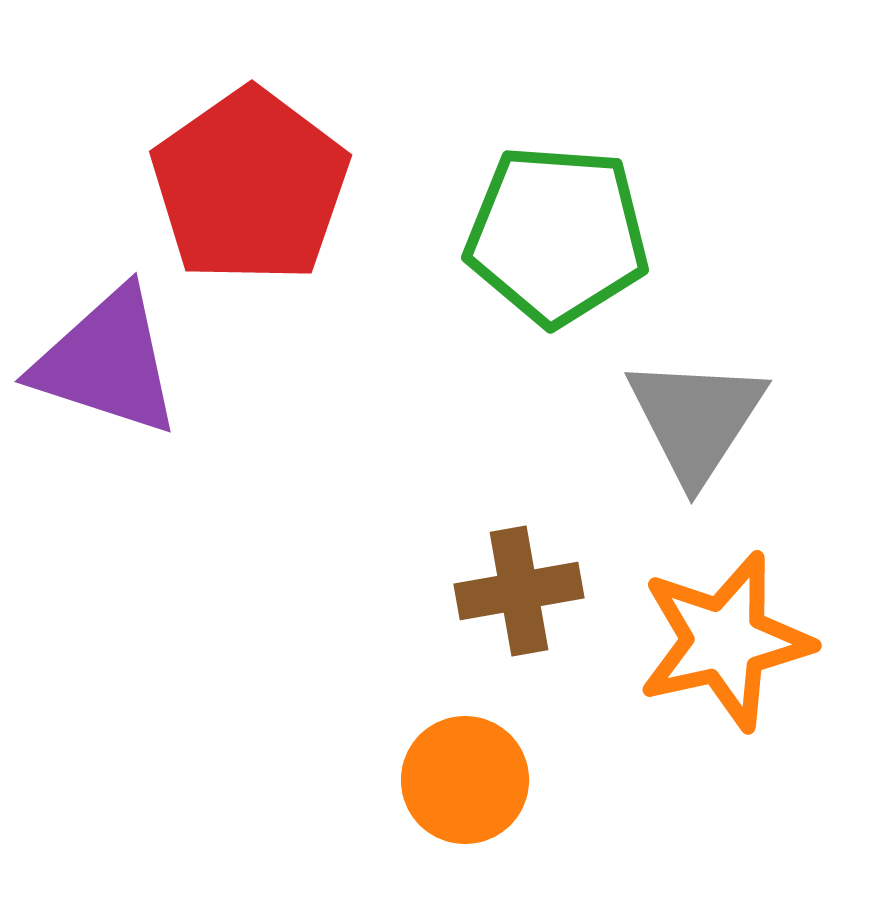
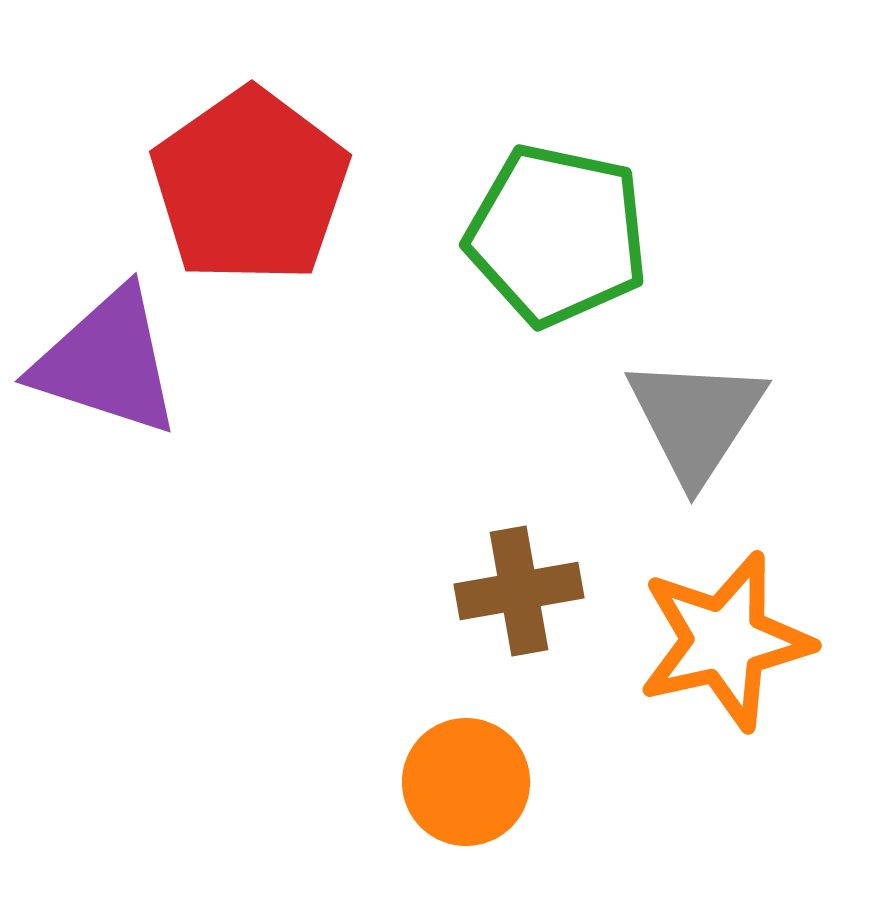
green pentagon: rotated 8 degrees clockwise
orange circle: moved 1 px right, 2 px down
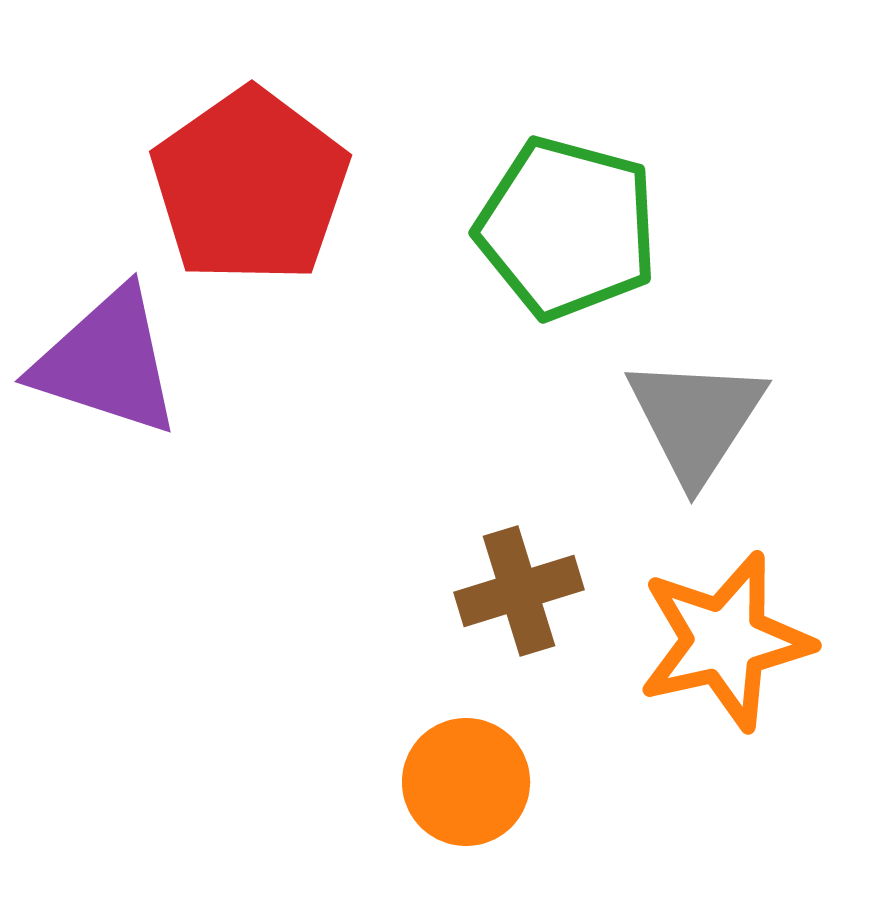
green pentagon: moved 10 px right, 7 px up; rotated 3 degrees clockwise
brown cross: rotated 7 degrees counterclockwise
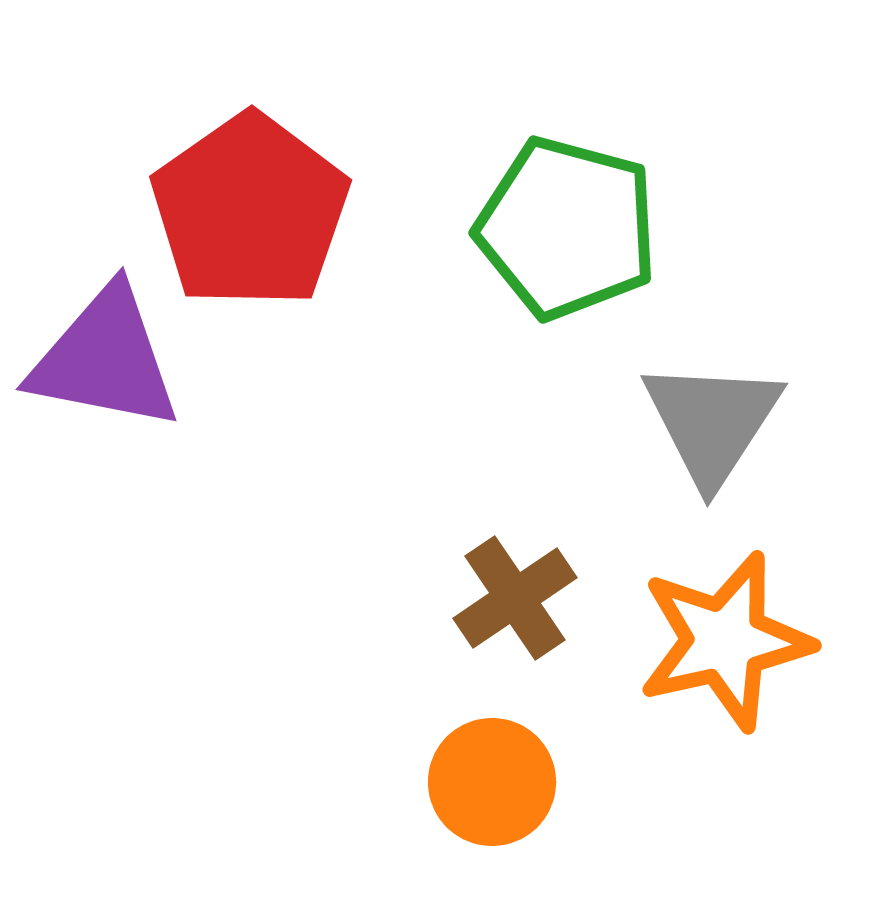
red pentagon: moved 25 px down
purple triangle: moved 2 px left, 3 px up; rotated 7 degrees counterclockwise
gray triangle: moved 16 px right, 3 px down
brown cross: moved 4 px left, 7 px down; rotated 17 degrees counterclockwise
orange circle: moved 26 px right
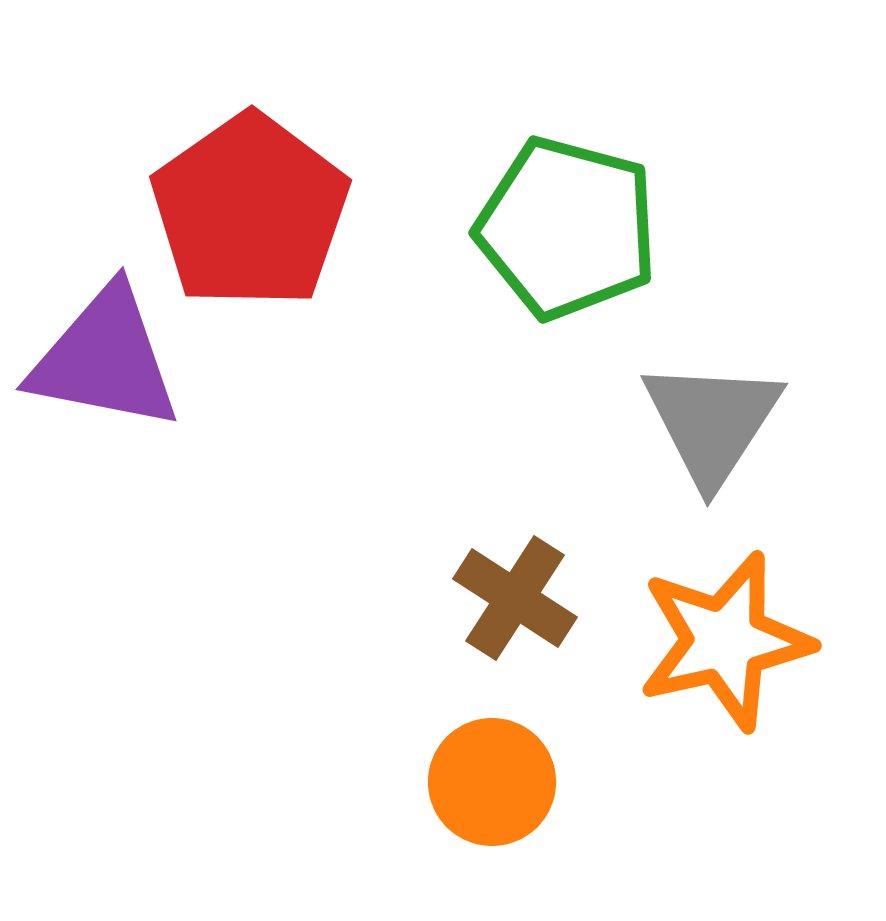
brown cross: rotated 23 degrees counterclockwise
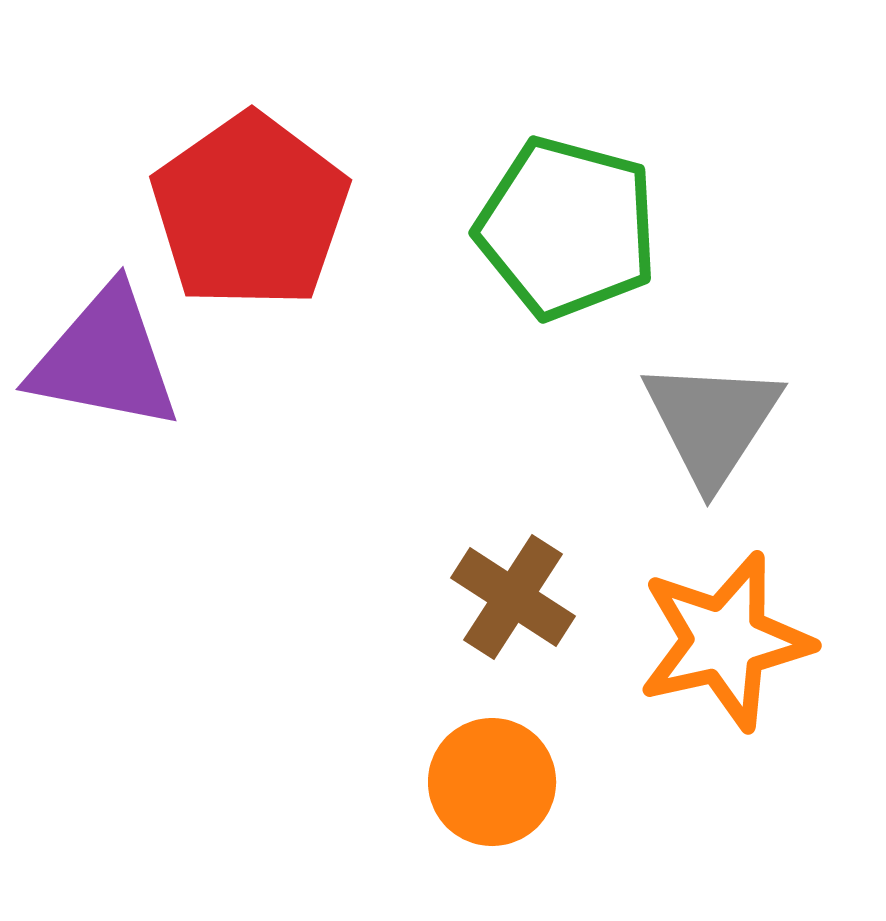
brown cross: moved 2 px left, 1 px up
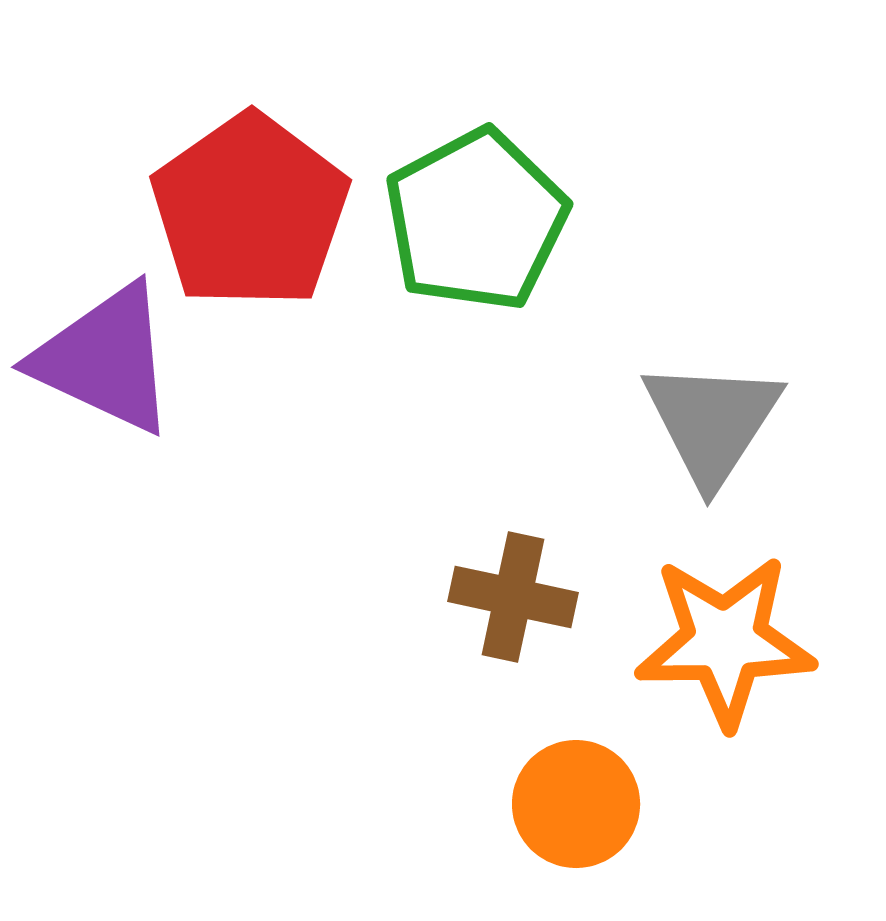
green pentagon: moved 91 px left, 8 px up; rotated 29 degrees clockwise
purple triangle: rotated 14 degrees clockwise
brown cross: rotated 21 degrees counterclockwise
orange star: rotated 12 degrees clockwise
orange circle: moved 84 px right, 22 px down
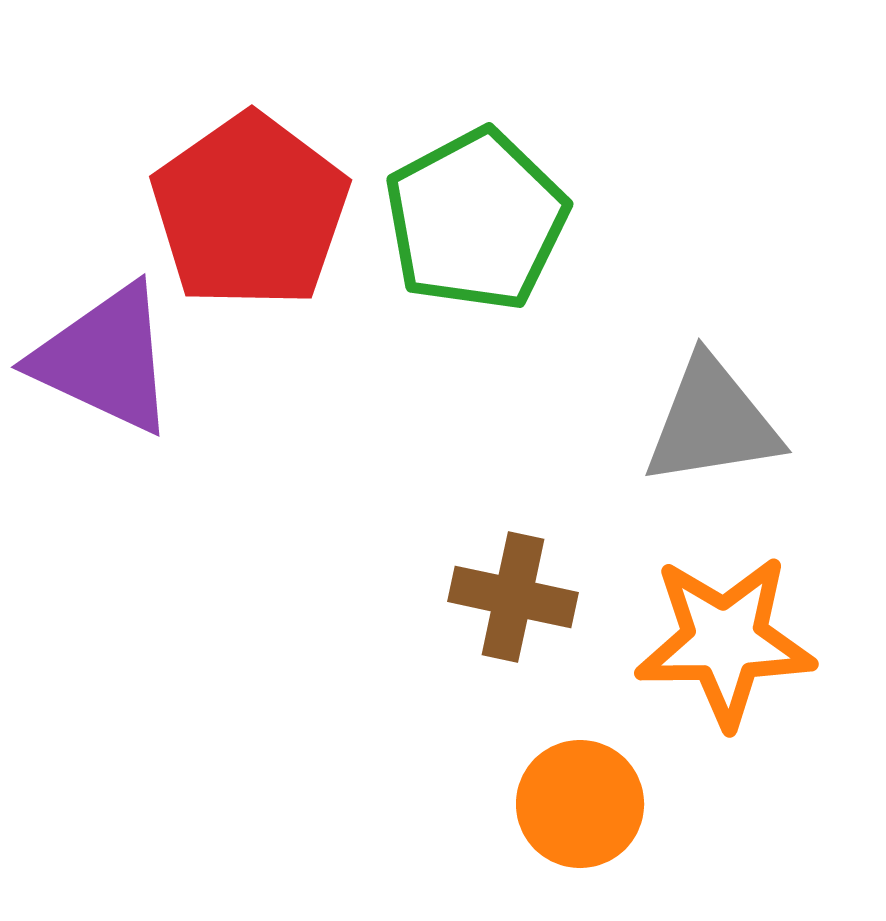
gray triangle: rotated 48 degrees clockwise
orange circle: moved 4 px right
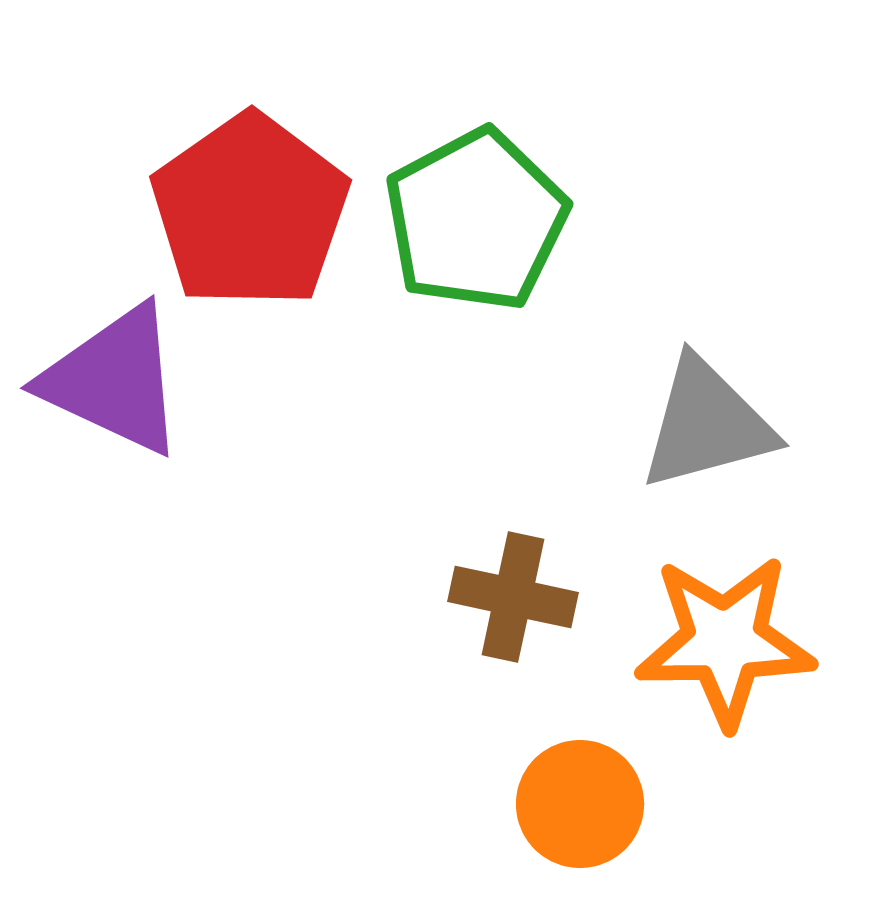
purple triangle: moved 9 px right, 21 px down
gray triangle: moved 5 px left, 2 px down; rotated 6 degrees counterclockwise
